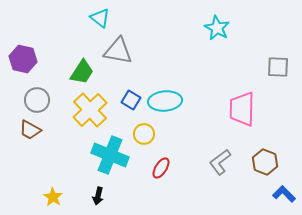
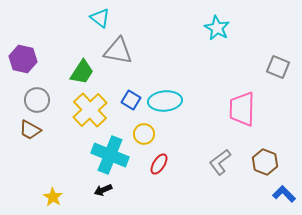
gray square: rotated 20 degrees clockwise
red ellipse: moved 2 px left, 4 px up
black arrow: moved 5 px right, 6 px up; rotated 54 degrees clockwise
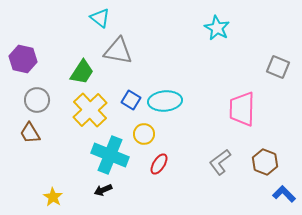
brown trapezoid: moved 3 px down; rotated 30 degrees clockwise
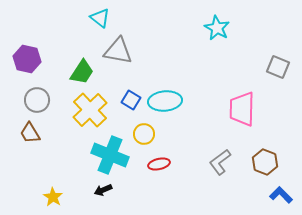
purple hexagon: moved 4 px right
red ellipse: rotated 45 degrees clockwise
blue L-shape: moved 3 px left, 1 px down
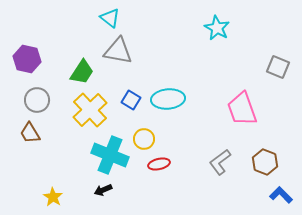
cyan triangle: moved 10 px right
cyan ellipse: moved 3 px right, 2 px up
pink trapezoid: rotated 21 degrees counterclockwise
yellow circle: moved 5 px down
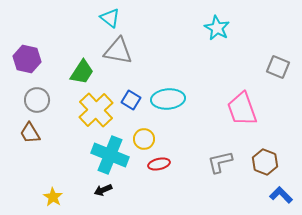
yellow cross: moved 6 px right
gray L-shape: rotated 24 degrees clockwise
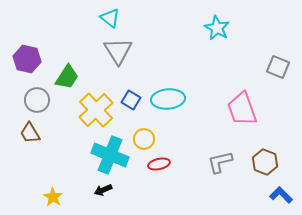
gray triangle: rotated 48 degrees clockwise
green trapezoid: moved 15 px left, 5 px down
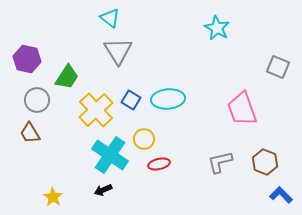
cyan cross: rotated 12 degrees clockwise
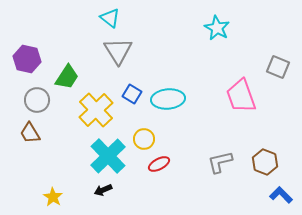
blue square: moved 1 px right, 6 px up
pink trapezoid: moved 1 px left, 13 px up
cyan cross: moved 2 px left, 1 px down; rotated 12 degrees clockwise
red ellipse: rotated 15 degrees counterclockwise
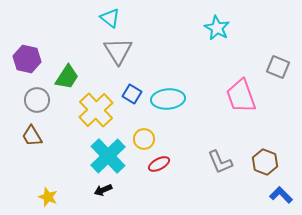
brown trapezoid: moved 2 px right, 3 px down
gray L-shape: rotated 100 degrees counterclockwise
yellow star: moved 5 px left; rotated 12 degrees counterclockwise
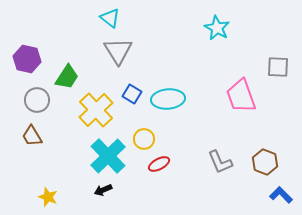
gray square: rotated 20 degrees counterclockwise
